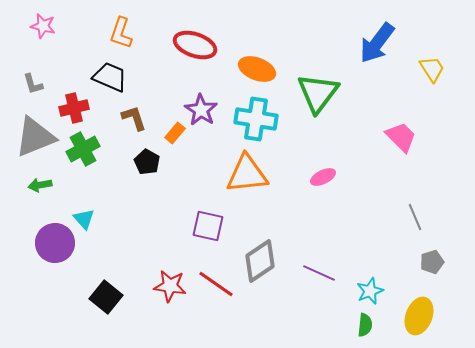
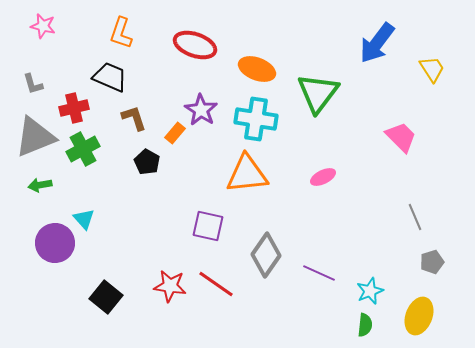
gray diamond: moved 6 px right, 6 px up; rotated 21 degrees counterclockwise
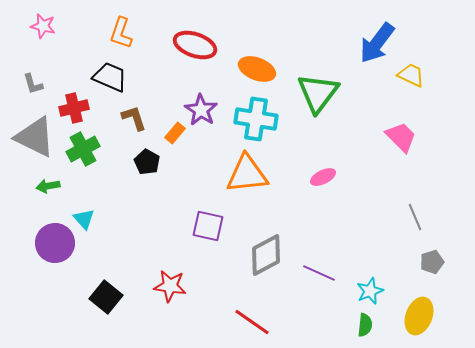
yellow trapezoid: moved 21 px left, 6 px down; rotated 32 degrees counterclockwise
gray triangle: rotated 48 degrees clockwise
green arrow: moved 8 px right, 1 px down
gray diamond: rotated 27 degrees clockwise
red line: moved 36 px right, 38 px down
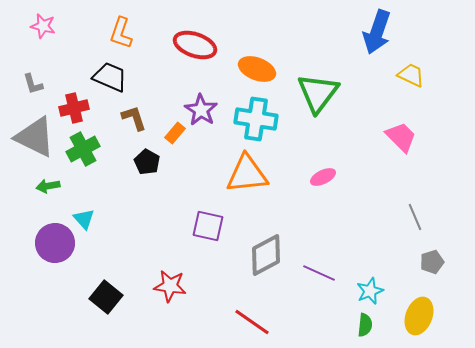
blue arrow: moved 11 px up; rotated 18 degrees counterclockwise
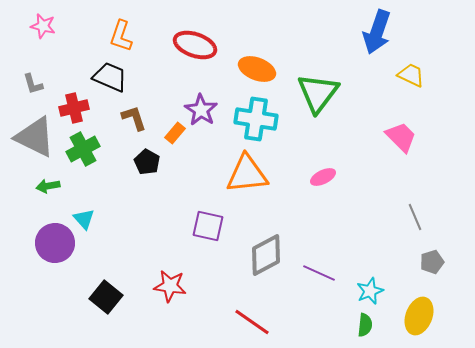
orange L-shape: moved 3 px down
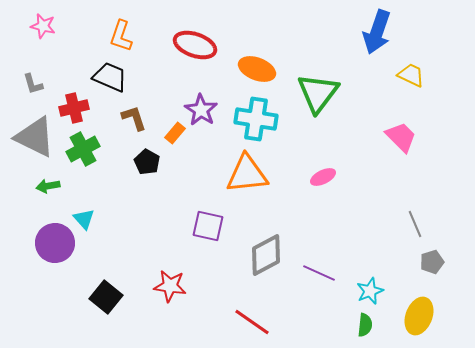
gray line: moved 7 px down
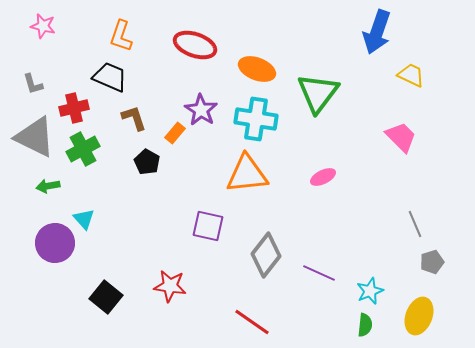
gray diamond: rotated 24 degrees counterclockwise
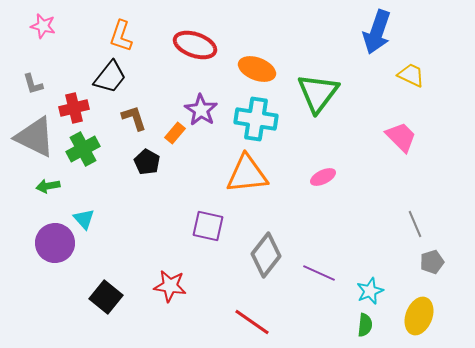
black trapezoid: rotated 105 degrees clockwise
